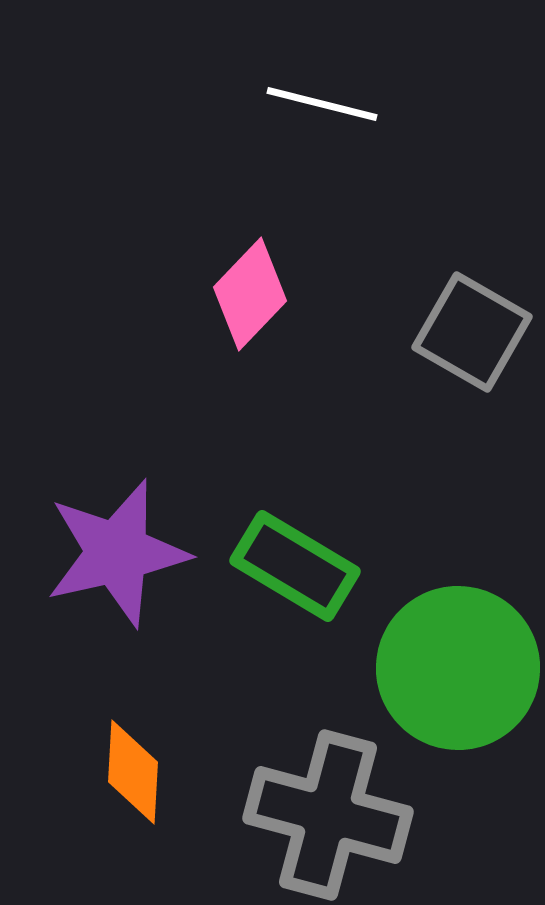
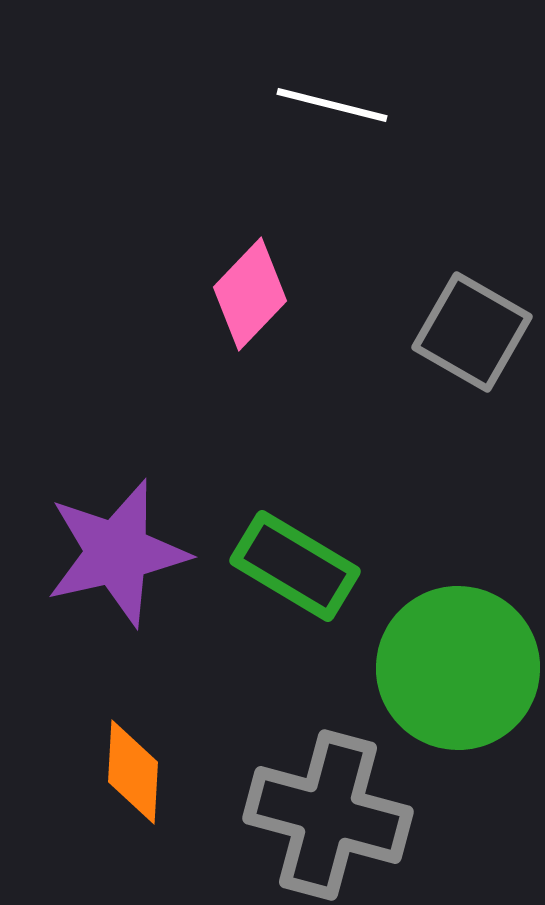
white line: moved 10 px right, 1 px down
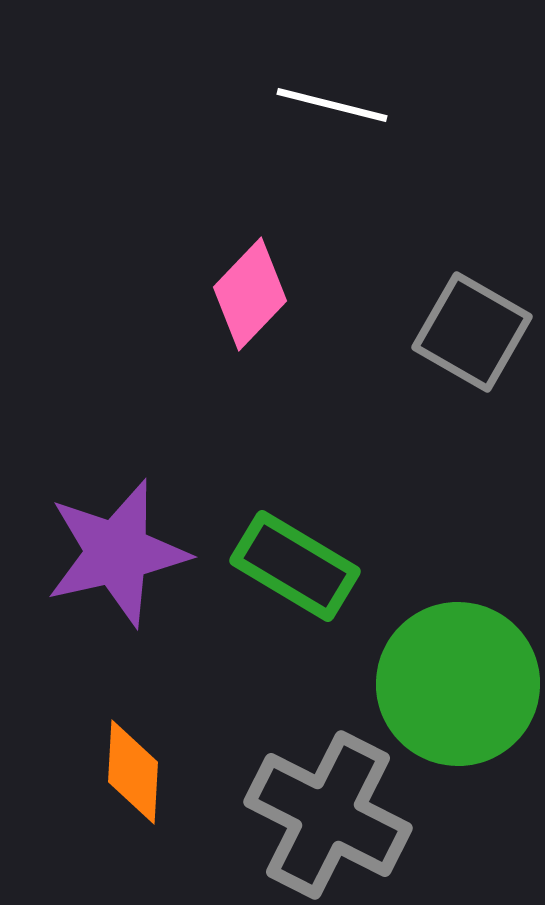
green circle: moved 16 px down
gray cross: rotated 12 degrees clockwise
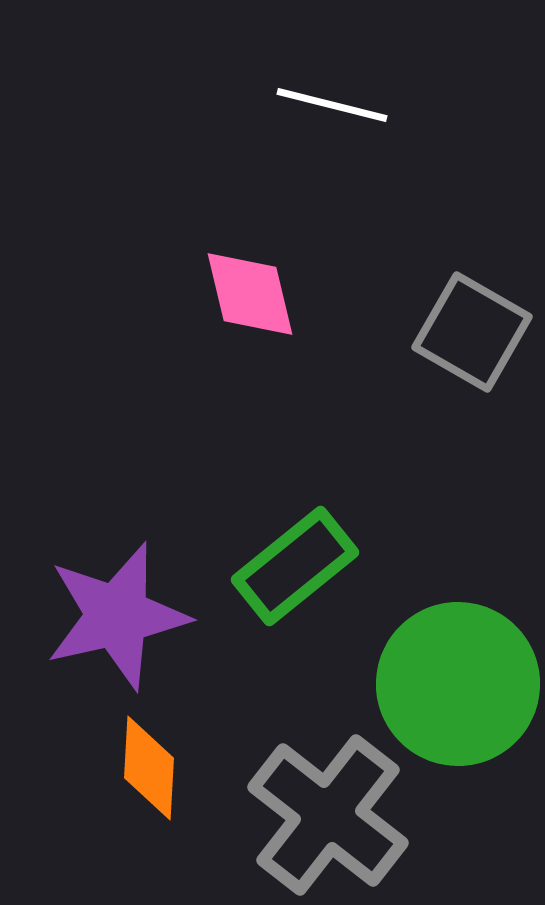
pink diamond: rotated 57 degrees counterclockwise
purple star: moved 63 px down
green rectangle: rotated 70 degrees counterclockwise
orange diamond: moved 16 px right, 4 px up
gray cross: rotated 11 degrees clockwise
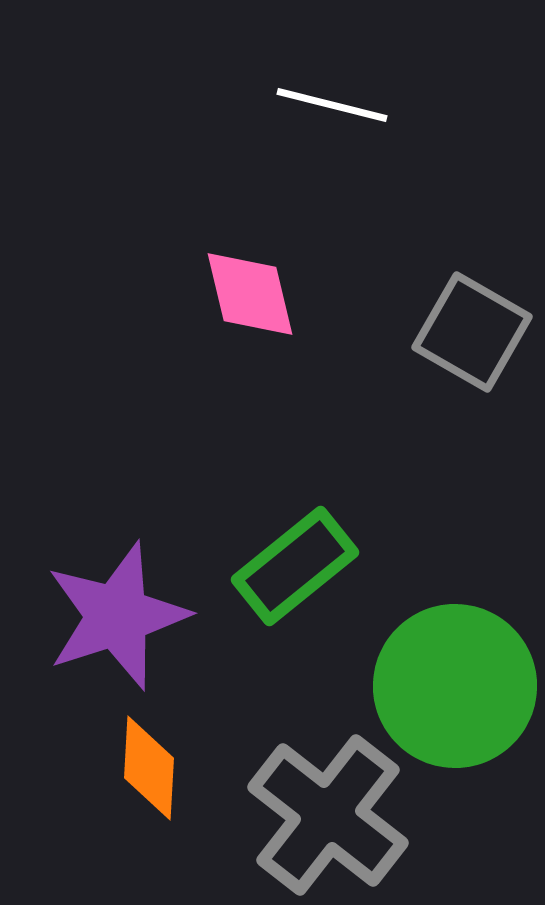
purple star: rotated 5 degrees counterclockwise
green circle: moved 3 px left, 2 px down
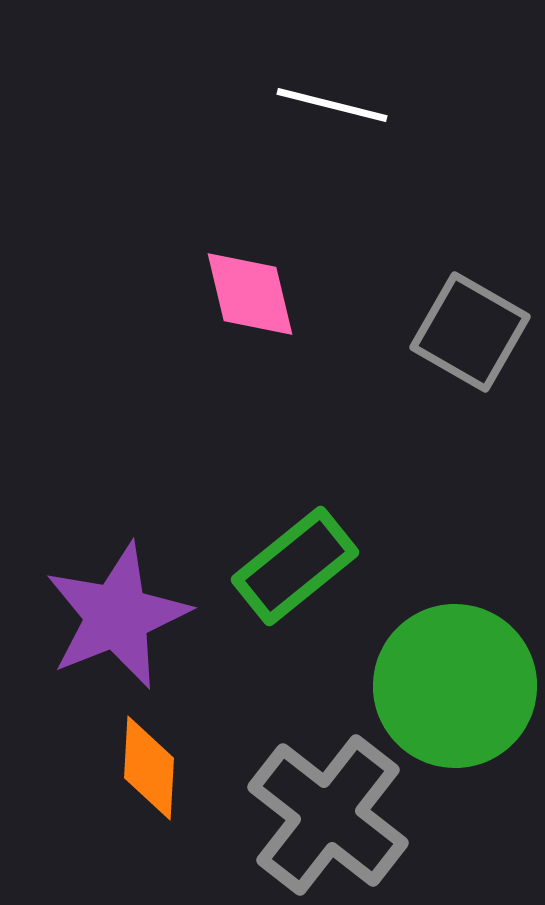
gray square: moved 2 px left
purple star: rotated 4 degrees counterclockwise
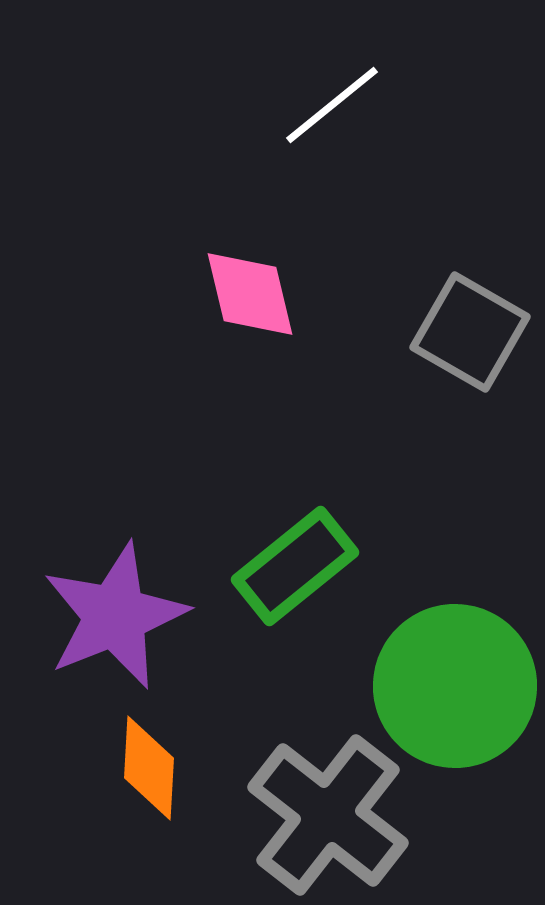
white line: rotated 53 degrees counterclockwise
purple star: moved 2 px left
